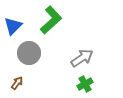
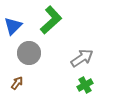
green cross: moved 1 px down
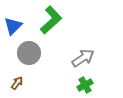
gray arrow: moved 1 px right
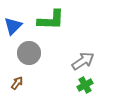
green L-shape: rotated 44 degrees clockwise
gray arrow: moved 3 px down
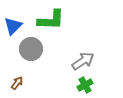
gray circle: moved 2 px right, 4 px up
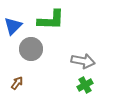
gray arrow: rotated 45 degrees clockwise
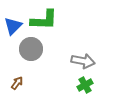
green L-shape: moved 7 px left
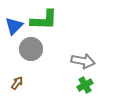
blue triangle: moved 1 px right
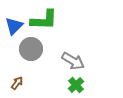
gray arrow: moved 10 px left; rotated 20 degrees clockwise
green cross: moved 9 px left; rotated 14 degrees counterclockwise
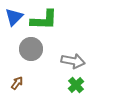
blue triangle: moved 9 px up
gray arrow: rotated 20 degrees counterclockwise
